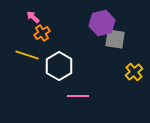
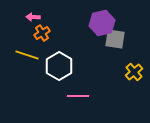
pink arrow: rotated 40 degrees counterclockwise
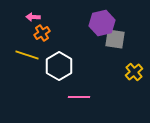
pink line: moved 1 px right, 1 px down
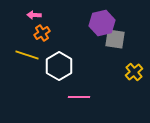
pink arrow: moved 1 px right, 2 px up
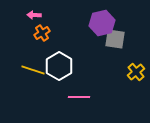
yellow line: moved 6 px right, 15 px down
yellow cross: moved 2 px right
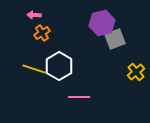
gray square: rotated 30 degrees counterclockwise
yellow line: moved 1 px right, 1 px up
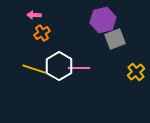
purple hexagon: moved 1 px right, 3 px up
pink line: moved 29 px up
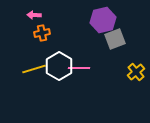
orange cross: rotated 21 degrees clockwise
yellow line: rotated 35 degrees counterclockwise
